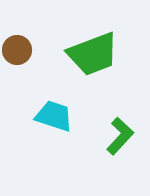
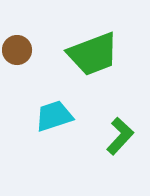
cyan trapezoid: rotated 36 degrees counterclockwise
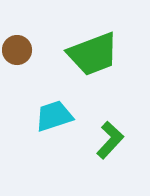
green L-shape: moved 10 px left, 4 px down
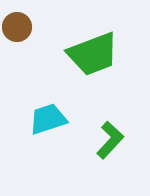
brown circle: moved 23 px up
cyan trapezoid: moved 6 px left, 3 px down
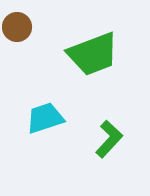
cyan trapezoid: moved 3 px left, 1 px up
green L-shape: moved 1 px left, 1 px up
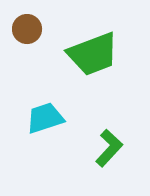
brown circle: moved 10 px right, 2 px down
green L-shape: moved 9 px down
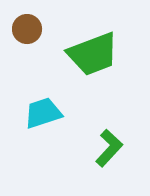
cyan trapezoid: moved 2 px left, 5 px up
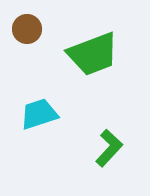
cyan trapezoid: moved 4 px left, 1 px down
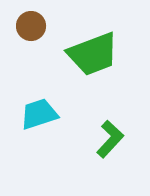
brown circle: moved 4 px right, 3 px up
green L-shape: moved 1 px right, 9 px up
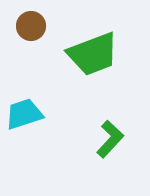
cyan trapezoid: moved 15 px left
